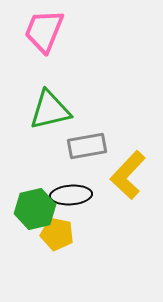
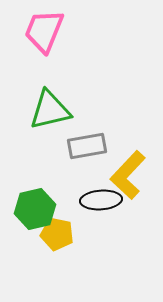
black ellipse: moved 30 px right, 5 px down
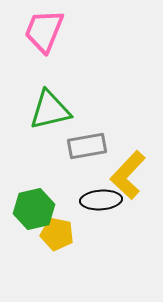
green hexagon: moved 1 px left
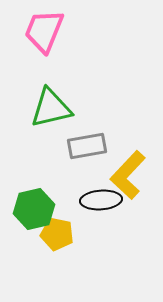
green triangle: moved 1 px right, 2 px up
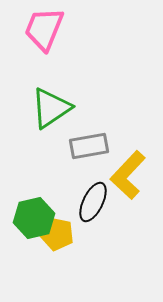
pink trapezoid: moved 2 px up
green triangle: rotated 21 degrees counterclockwise
gray rectangle: moved 2 px right
black ellipse: moved 8 px left, 2 px down; rotated 60 degrees counterclockwise
green hexagon: moved 9 px down
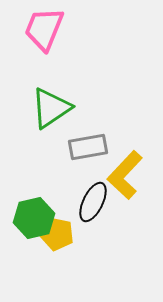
gray rectangle: moved 1 px left, 1 px down
yellow L-shape: moved 3 px left
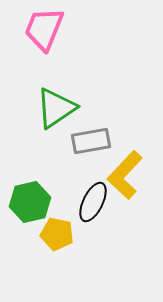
green triangle: moved 5 px right
gray rectangle: moved 3 px right, 6 px up
green hexagon: moved 4 px left, 16 px up
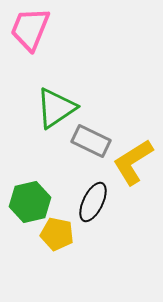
pink trapezoid: moved 14 px left
gray rectangle: rotated 36 degrees clockwise
yellow L-shape: moved 8 px right, 13 px up; rotated 15 degrees clockwise
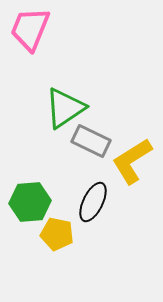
green triangle: moved 9 px right
yellow L-shape: moved 1 px left, 1 px up
green hexagon: rotated 9 degrees clockwise
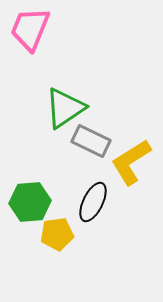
yellow L-shape: moved 1 px left, 1 px down
yellow pentagon: rotated 20 degrees counterclockwise
